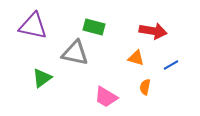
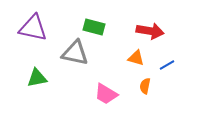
purple triangle: moved 2 px down
red arrow: moved 3 px left
blue line: moved 4 px left
green triangle: moved 5 px left; rotated 25 degrees clockwise
orange semicircle: moved 1 px up
pink trapezoid: moved 3 px up
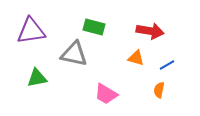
purple triangle: moved 2 px left, 3 px down; rotated 20 degrees counterclockwise
gray triangle: moved 1 px left, 1 px down
orange semicircle: moved 14 px right, 4 px down
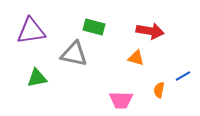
blue line: moved 16 px right, 11 px down
pink trapezoid: moved 15 px right, 6 px down; rotated 30 degrees counterclockwise
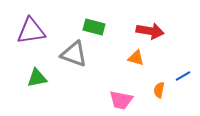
gray triangle: rotated 8 degrees clockwise
pink trapezoid: rotated 10 degrees clockwise
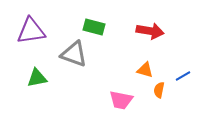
orange triangle: moved 9 px right, 12 px down
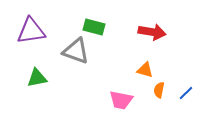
red arrow: moved 2 px right, 1 px down
gray triangle: moved 2 px right, 3 px up
blue line: moved 3 px right, 17 px down; rotated 14 degrees counterclockwise
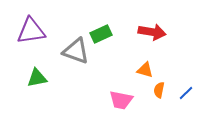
green rectangle: moved 7 px right, 7 px down; rotated 40 degrees counterclockwise
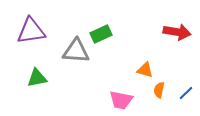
red arrow: moved 25 px right
gray triangle: rotated 16 degrees counterclockwise
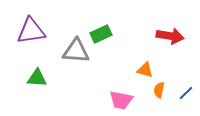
red arrow: moved 7 px left, 4 px down
green triangle: rotated 15 degrees clockwise
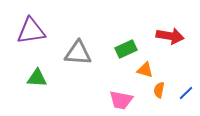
green rectangle: moved 25 px right, 15 px down
gray triangle: moved 2 px right, 2 px down
